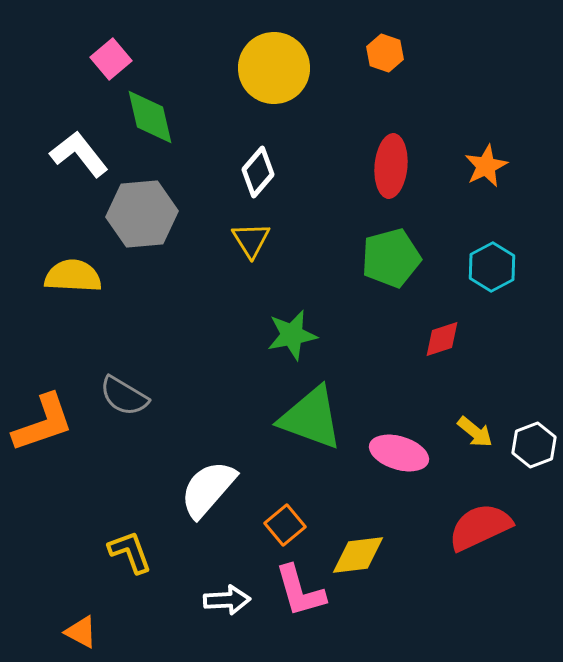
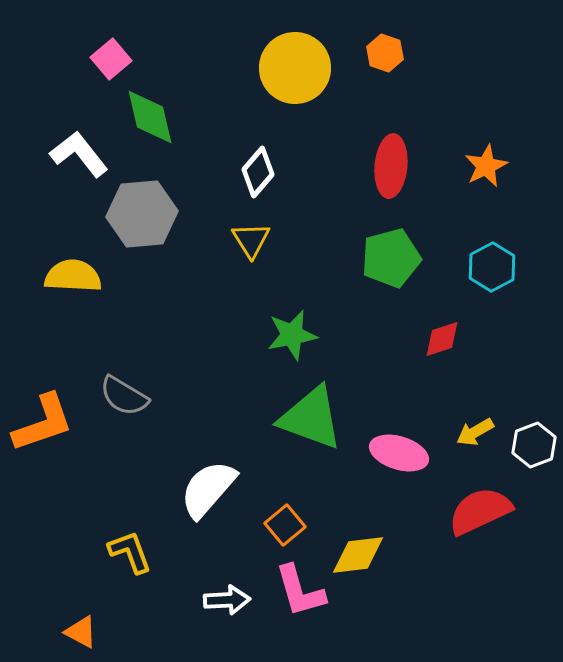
yellow circle: moved 21 px right
yellow arrow: rotated 111 degrees clockwise
red semicircle: moved 16 px up
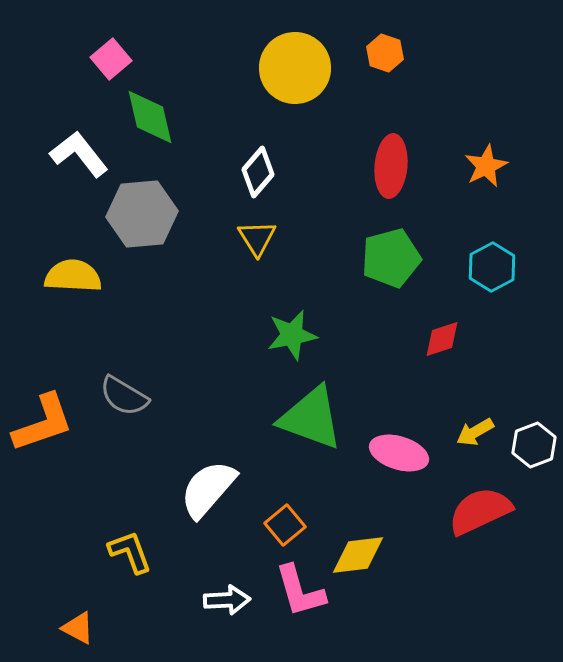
yellow triangle: moved 6 px right, 2 px up
orange triangle: moved 3 px left, 4 px up
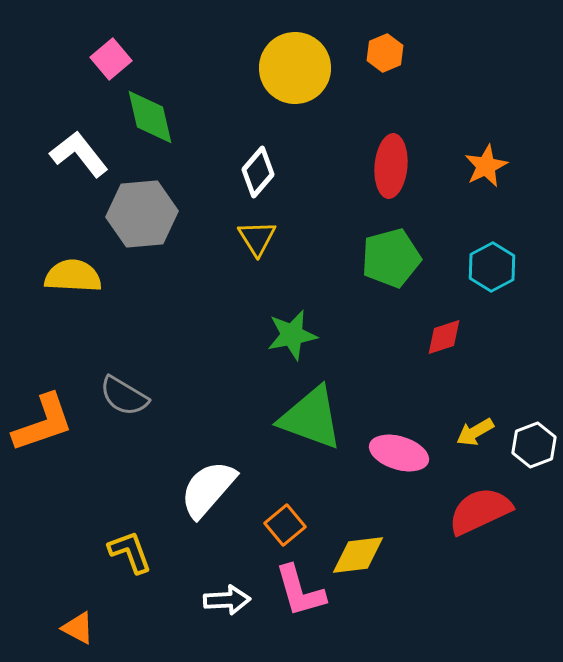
orange hexagon: rotated 18 degrees clockwise
red diamond: moved 2 px right, 2 px up
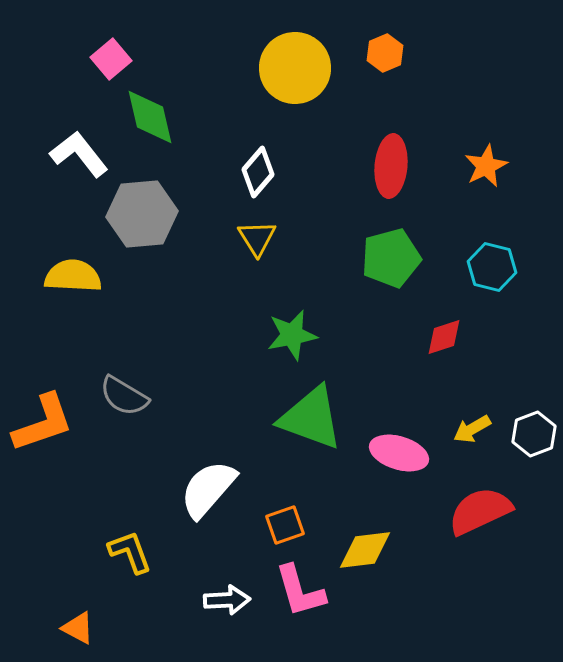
cyan hexagon: rotated 18 degrees counterclockwise
yellow arrow: moved 3 px left, 3 px up
white hexagon: moved 11 px up
orange square: rotated 21 degrees clockwise
yellow diamond: moved 7 px right, 5 px up
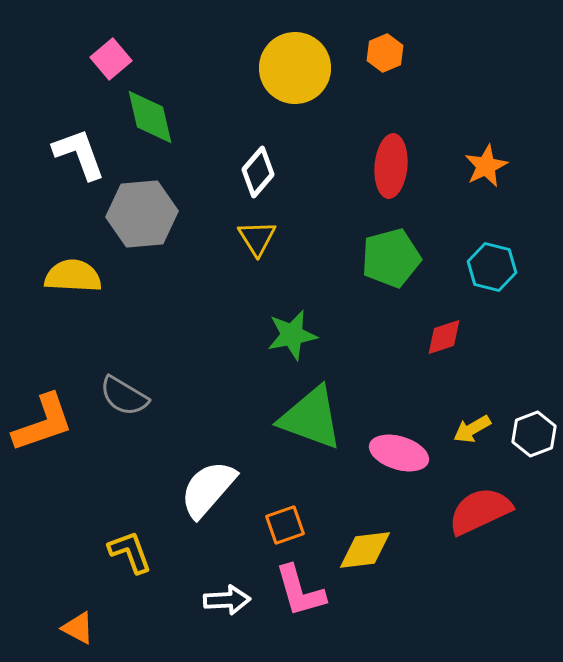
white L-shape: rotated 18 degrees clockwise
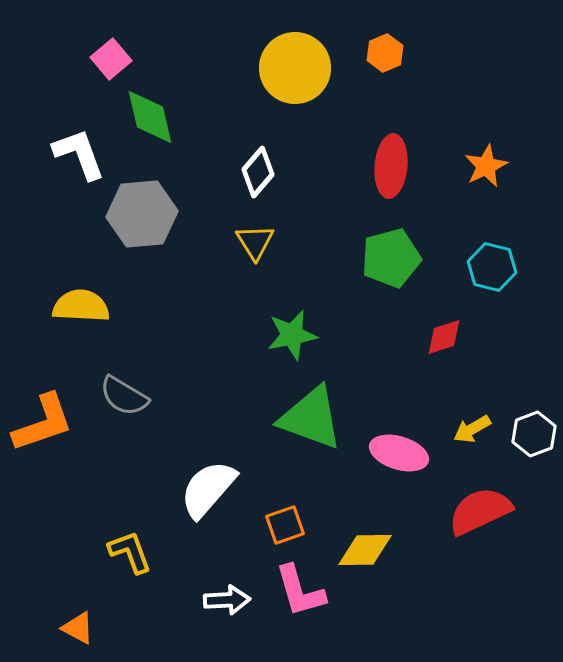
yellow triangle: moved 2 px left, 4 px down
yellow semicircle: moved 8 px right, 30 px down
yellow diamond: rotated 6 degrees clockwise
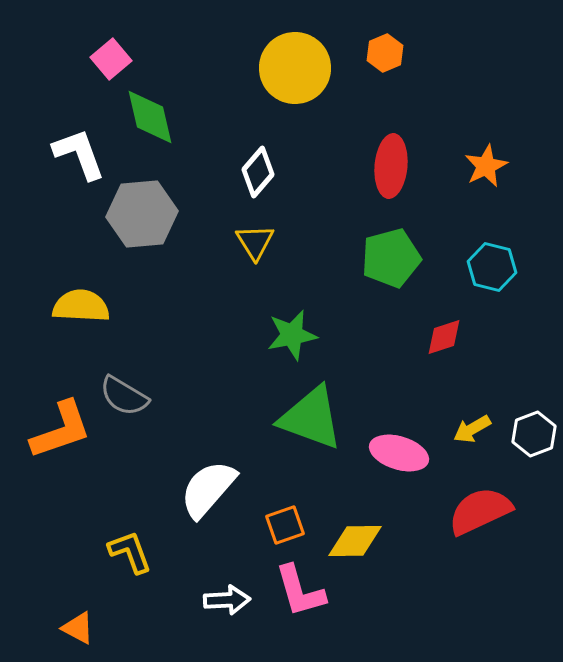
orange L-shape: moved 18 px right, 7 px down
yellow diamond: moved 10 px left, 9 px up
